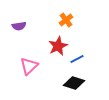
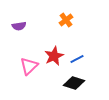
red star: moved 4 px left, 10 px down
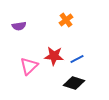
red star: rotated 30 degrees clockwise
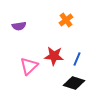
blue line: rotated 40 degrees counterclockwise
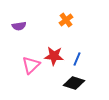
pink triangle: moved 2 px right, 1 px up
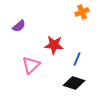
orange cross: moved 16 px right, 8 px up; rotated 16 degrees clockwise
purple semicircle: rotated 32 degrees counterclockwise
red star: moved 11 px up
